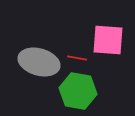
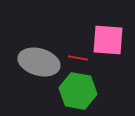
red line: moved 1 px right
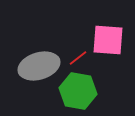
red line: rotated 48 degrees counterclockwise
gray ellipse: moved 4 px down; rotated 33 degrees counterclockwise
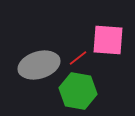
gray ellipse: moved 1 px up
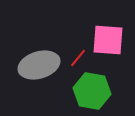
red line: rotated 12 degrees counterclockwise
green hexagon: moved 14 px right
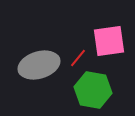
pink square: moved 1 px right, 1 px down; rotated 12 degrees counterclockwise
green hexagon: moved 1 px right, 1 px up
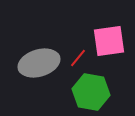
gray ellipse: moved 2 px up
green hexagon: moved 2 px left, 2 px down
